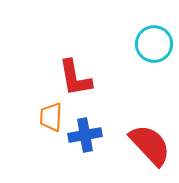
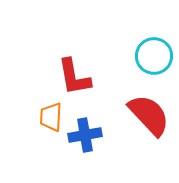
cyan circle: moved 12 px down
red L-shape: moved 1 px left, 1 px up
red semicircle: moved 1 px left, 30 px up
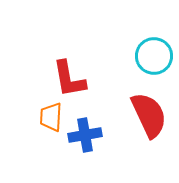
red L-shape: moved 5 px left, 2 px down
red semicircle: rotated 18 degrees clockwise
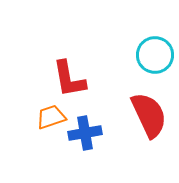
cyan circle: moved 1 px right, 1 px up
orange trapezoid: rotated 68 degrees clockwise
blue cross: moved 2 px up
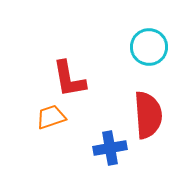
cyan circle: moved 6 px left, 8 px up
red semicircle: moved 1 px left; rotated 21 degrees clockwise
blue cross: moved 25 px right, 15 px down
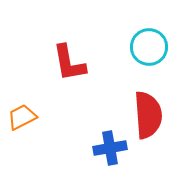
red L-shape: moved 16 px up
orange trapezoid: moved 29 px left; rotated 8 degrees counterclockwise
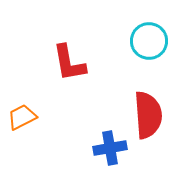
cyan circle: moved 6 px up
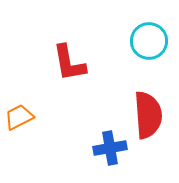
orange trapezoid: moved 3 px left
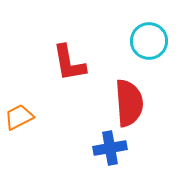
red semicircle: moved 19 px left, 12 px up
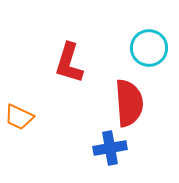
cyan circle: moved 7 px down
red L-shape: rotated 27 degrees clockwise
orange trapezoid: rotated 128 degrees counterclockwise
